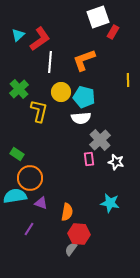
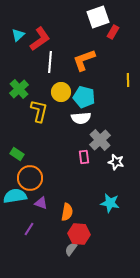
pink rectangle: moved 5 px left, 2 px up
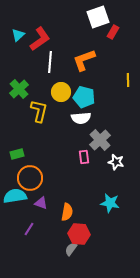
green rectangle: rotated 48 degrees counterclockwise
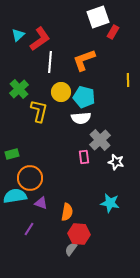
green rectangle: moved 5 px left
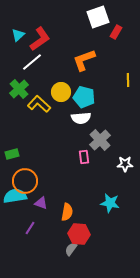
red rectangle: moved 3 px right
white line: moved 18 px left; rotated 45 degrees clockwise
yellow L-shape: moved 7 px up; rotated 60 degrees counterclockwise
white star: moved 9 px right, 2 px down; rotated 14 degrees counterclockwise
orange circle: moved 5 px left, 3 px down
purple line: moved 1 px right, 1 px up
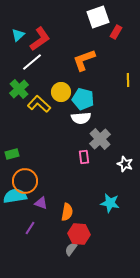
cyan pentagon: moved 1 px left, 2 px down
gray cross: moved 1 px up
white star: rotated 21 degrees clockwise
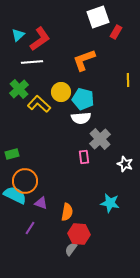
white line: rotated 35 degrees clockwise
cyan semicircle: moved 1 px up; rotated 35 degrees clockwise
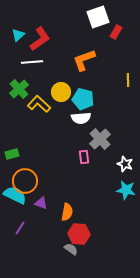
cyan star: moved 16 px right, 13 px up
purple line: moved 10 px left
gray semicircle: rotated 88 degrees clockwise
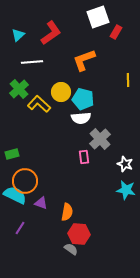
red L-shape: moved 11 px right, 6 px up
